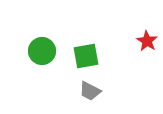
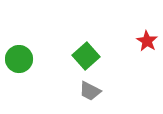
green circle: moved 23 px left, 8 px down
green square: rotated 32 degrees counterclockwise
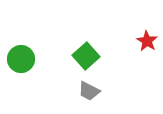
green circle: moved 2 px right
gray trapezoid: moved 1 px left
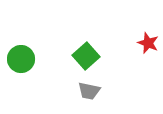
red star: moved 1 px right, 2 px down; rotated 10 degrees counterclockwise
gray trapezoid: rotated 15 degrees counterclockwise
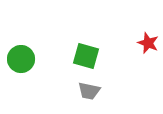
green square: rotated 32 degrees counterclockwise
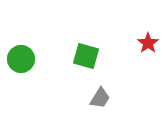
red star: rotated 15 degrees clockwise
gray trapezoid: moved 11 px right, 7 px down; rotated 70 degrees counterclockwise
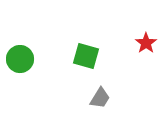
red star: moved 2 px left
green circle: moved 1 px left
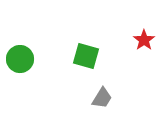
red star: moved 2 px left, 3 px up
gray trapezoid: moved 2 px right
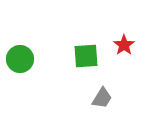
red star: moved 20 px left, 5 px down
green square: rotated 20 degrees counterclockwise
